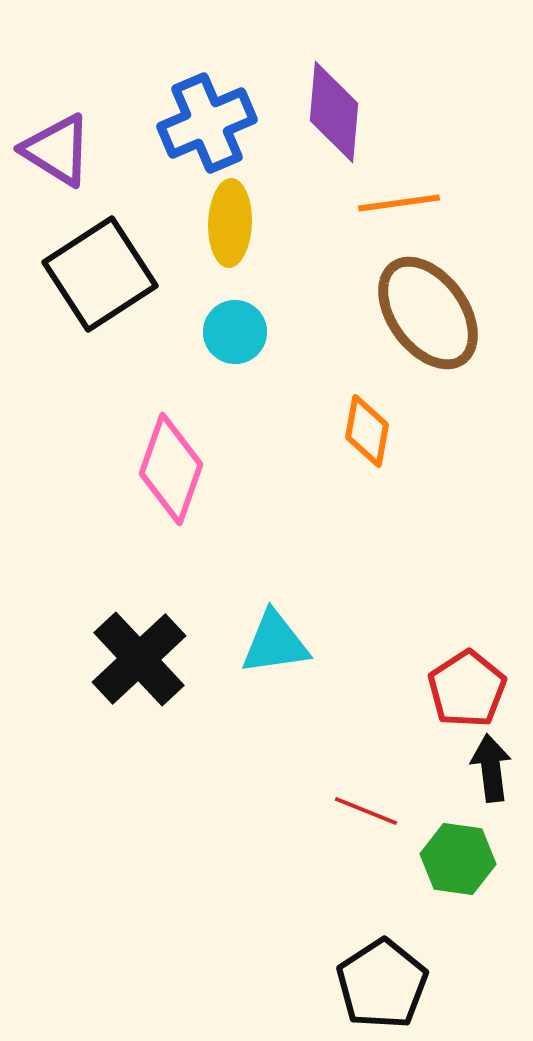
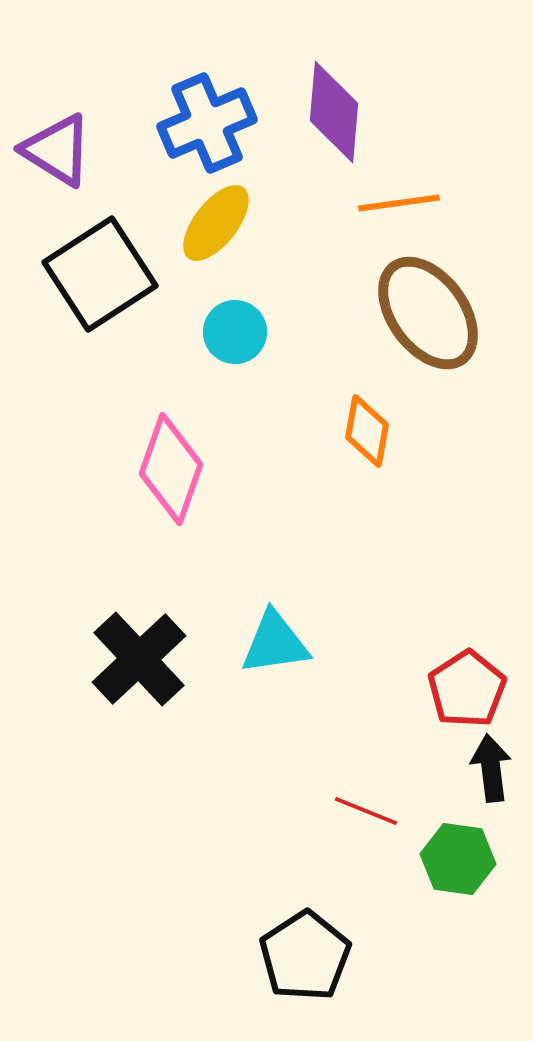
yellow ellipse: moved 14 px left; rotated 36 degrees clockwise
black pentagon: moved 77 px left, 28 px up
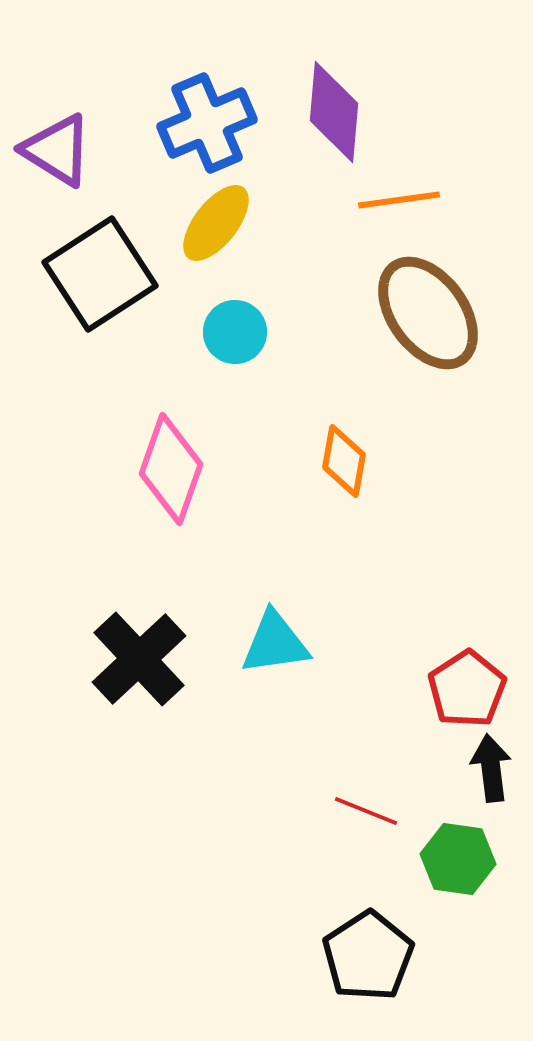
orange line: moved 3 px up
orange diamond: moved 23 px left, 30 px down
black pentagon: moved 63 px right
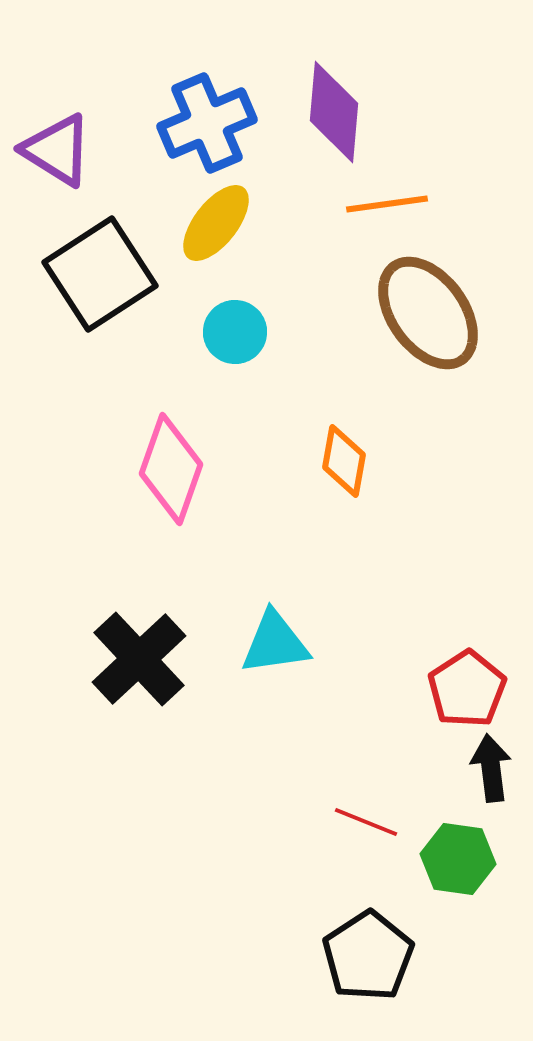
orange line: moved 12 px left, 4 px down
red line: moved 11 px down
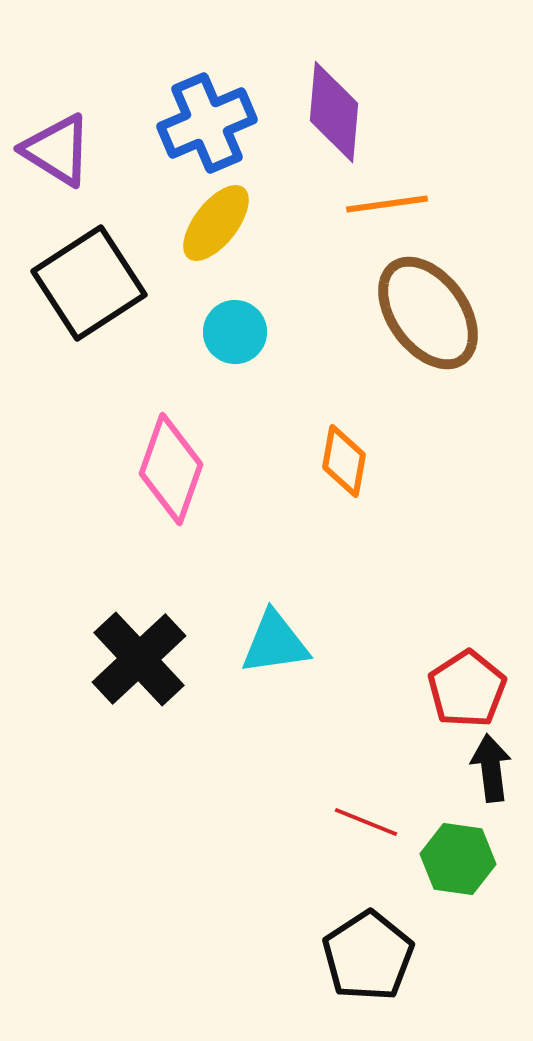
black square: moved 11 px left, 9 px down
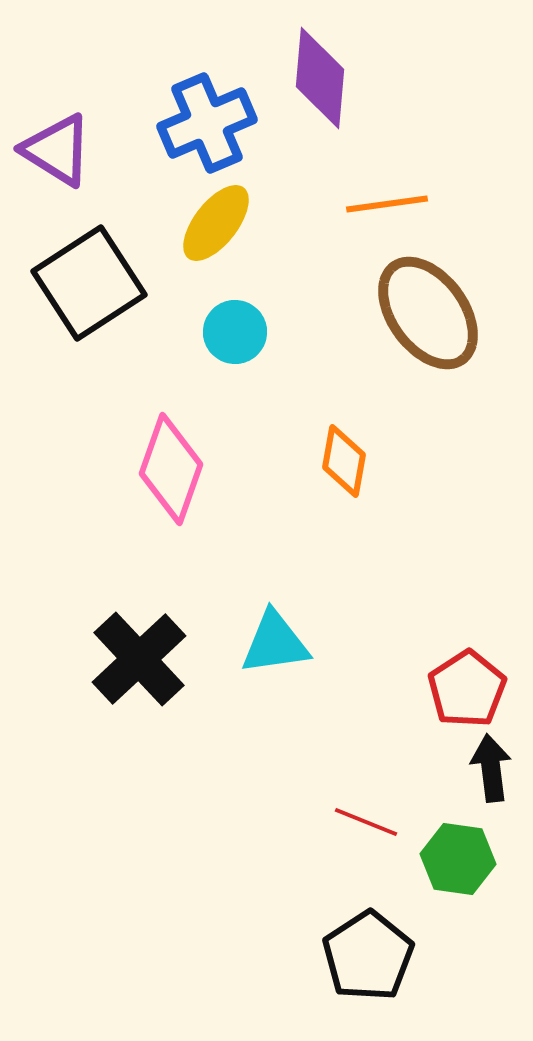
purple diamond: moved 14 px left, 34 px up
